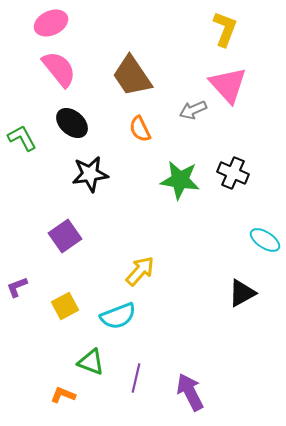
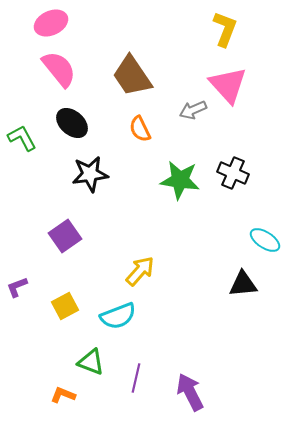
black triangle: moved 1 px right, 9 px up; rotated 24 degrees clockwise
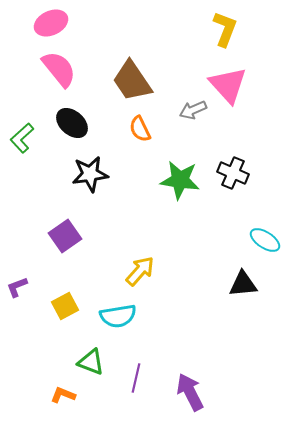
brown trapezoid: moved 5 px down
green L-shape: rotated 104 degrees counterclockwise
cyan semicircle: rotated 12 degrees clockwise
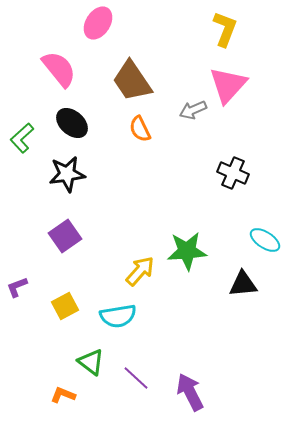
pink ellipse: moved 47 px right; rotated 32 degrees counterclockwise
pink triangle: rotated 24 degrees clockwise
black star: moved 23 px left
green star: moved 7 px right, 71 px down; rotated 12 degrees counterclockwise
green triangle: rotated 16 degrees clockwise
purple line: rotated 60 degrees counterclockwise
